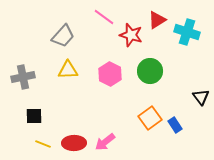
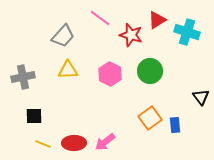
pink line: moved 4 px left, 1 px down
blue rectangle: rotated 28 degrees clockwise
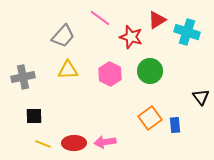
red star: moved 2 px down
pink arrow: rotated 30 degrees clockwise
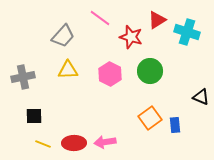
black triangle: rotated 30 degrees counterclockwise
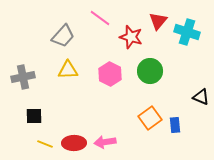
red triangle: moved 1 px right, 1 px down; rotated 18 degrees counterclockwise
yellow line: moved 2 px right
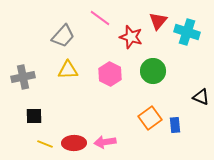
green circle: moved 3 px right
